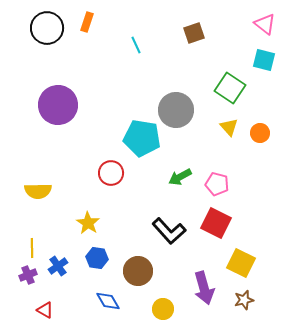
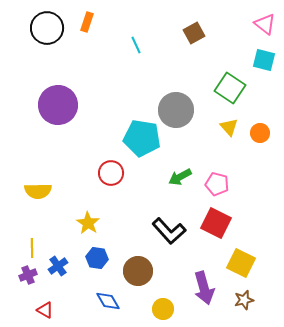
brown square: rotated 10 degrees counterclockwise
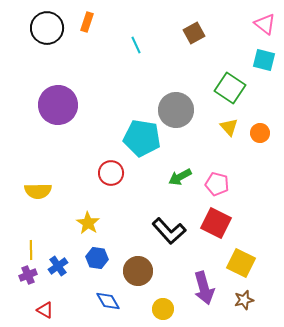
yellow line: moved 1 px left, 2 px down
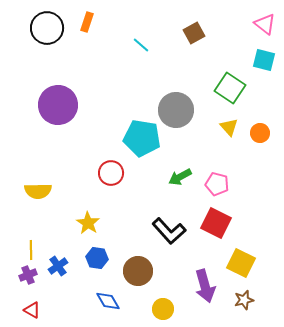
cyan line: moved 5 px right; rotated 24 degrees counterclockwise
purple arrow: moved 1 px right, 2 px up
red triangle: moved 13 px left
